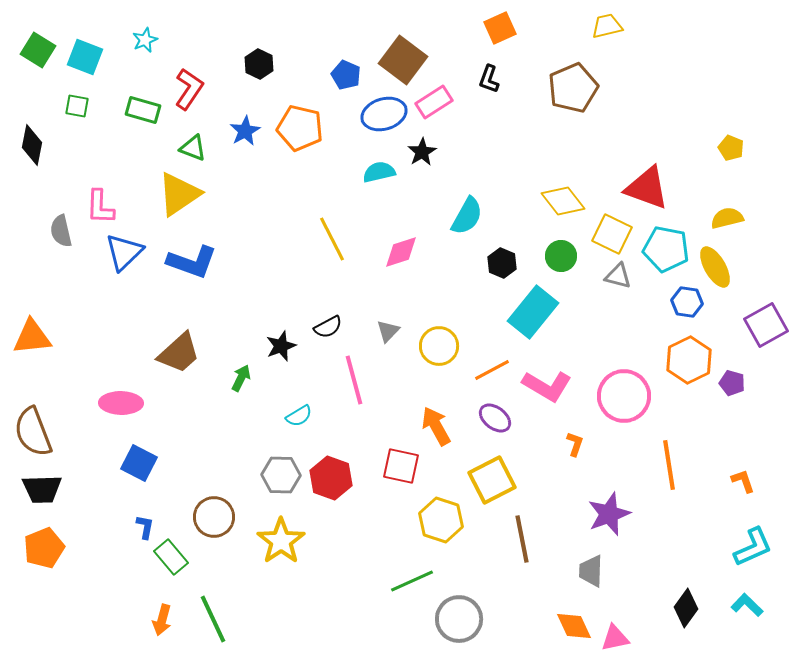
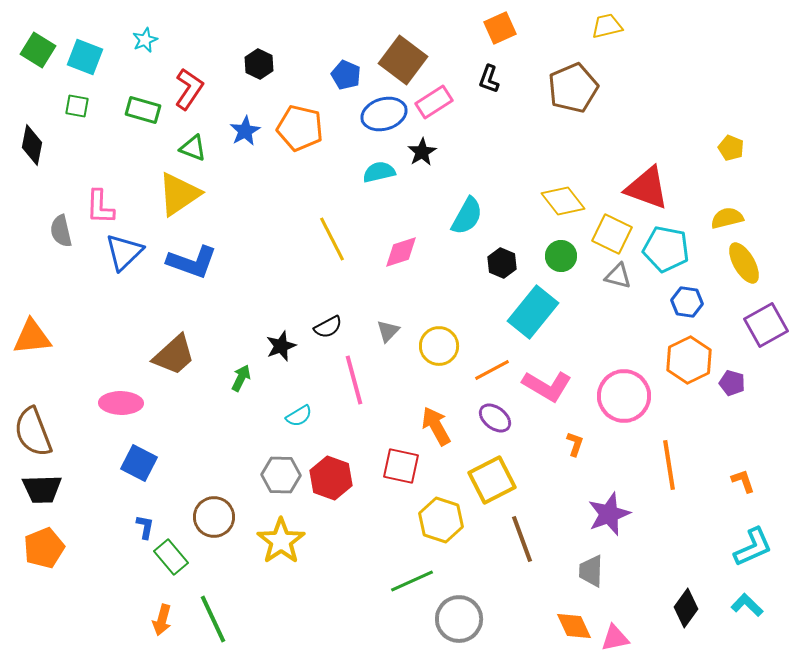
yellow ellipse at (715, 267): moved 29 px right, 4 px up
brown trapezoid at (179, 353): moved 5 px left, 2 px down
brown line at (522, 539): rotated 9 degrees counterclockwise
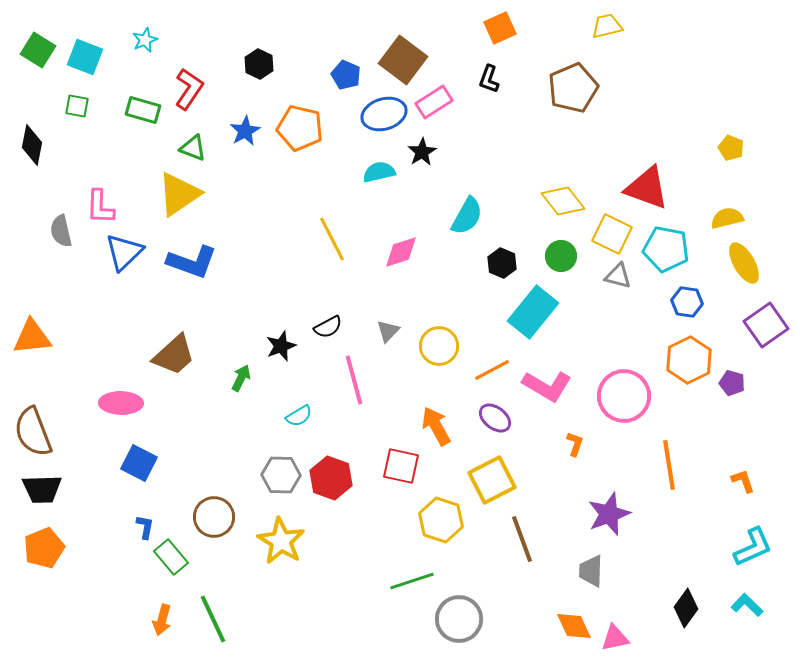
purple square at (766, 325): rotated 6 degrees counterclockwise
yellow star at (281, 541): rotated 6 degrees counterclockwise
green line at (412, 581): rotated 6 degrees clockwise
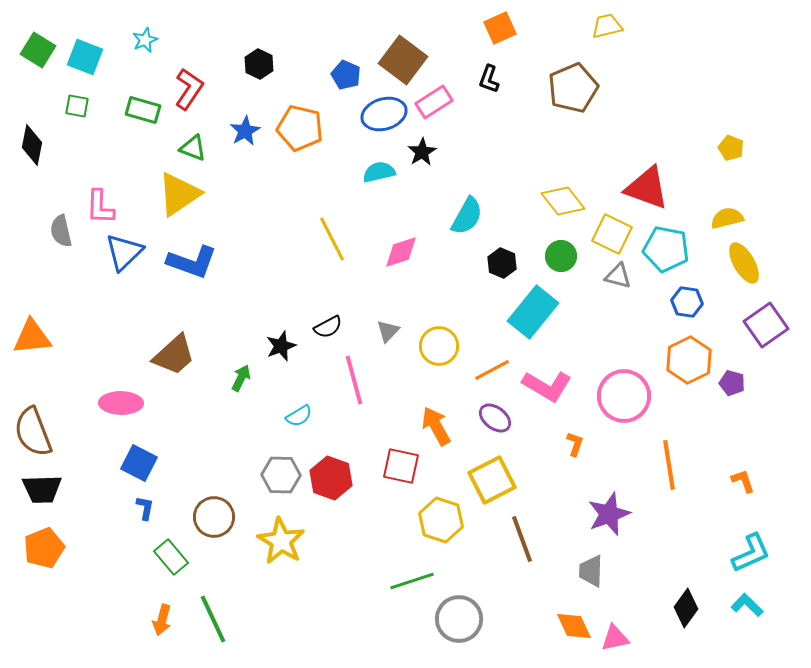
blue L-shape at (145, 527): moved 19 px up
cyan L-shape at (753, 547): moved 2 px left, 6 px down
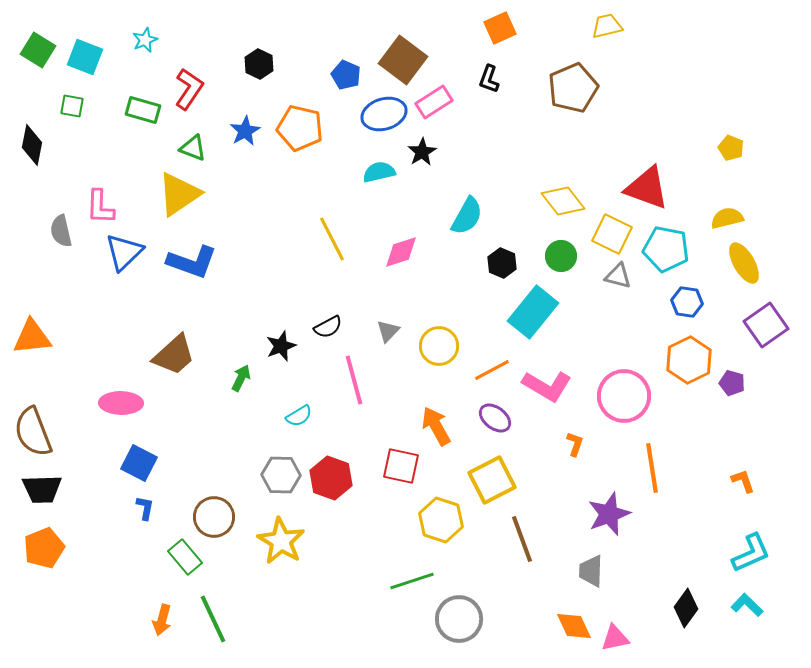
green square at (77, 106): moved 5 px left
orange line at (669, 465): moved 17 px left, 3 px down
green rectangle at (171, 557): moved 14 px right
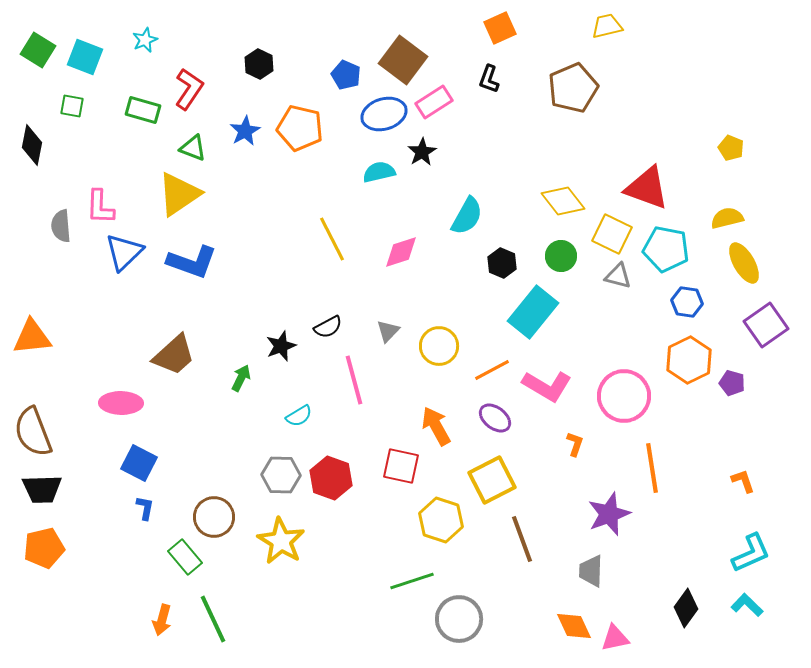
gray semicircle at (61, 231): moved 5 px up; rotated 8 degrees clockwise
orange pentagon at (44, 548): rotated 9 degrees clockwise
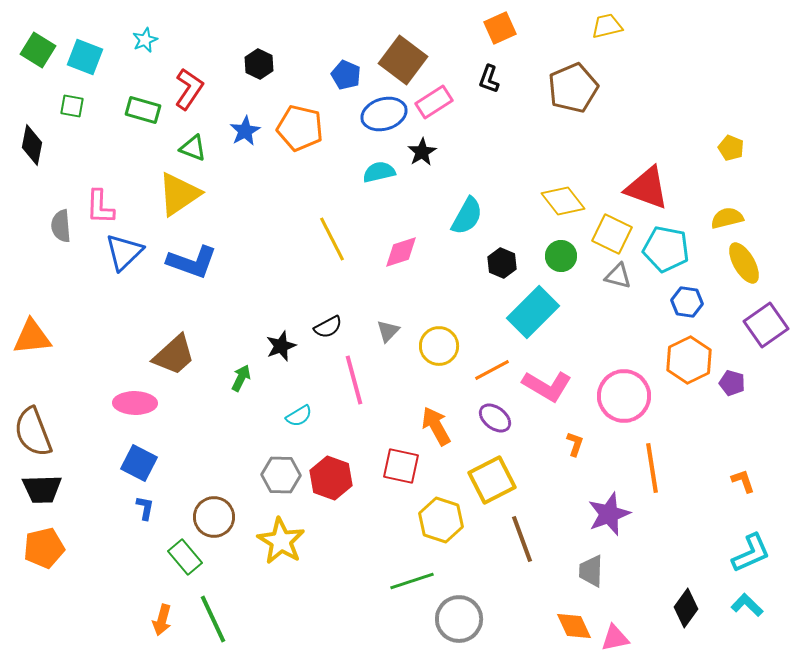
cyan rectangle at (533, 312): rotated 6 degrees clockwise
pink ellipse at (121, 403): moved 14 px right
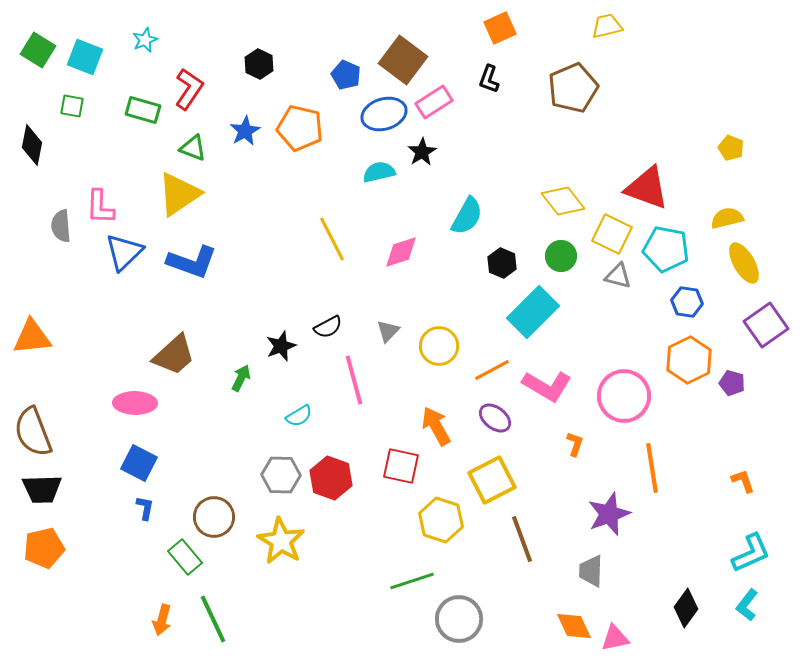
cyan L-shape at (747, 605): rotated 96 degrees counterclockwise
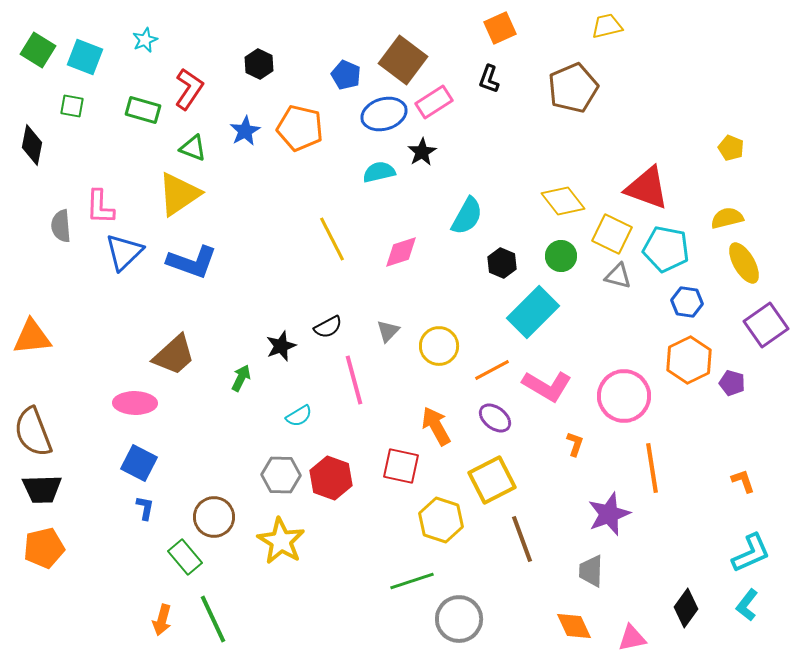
pink triangle at (615, 638): moved 17 px right
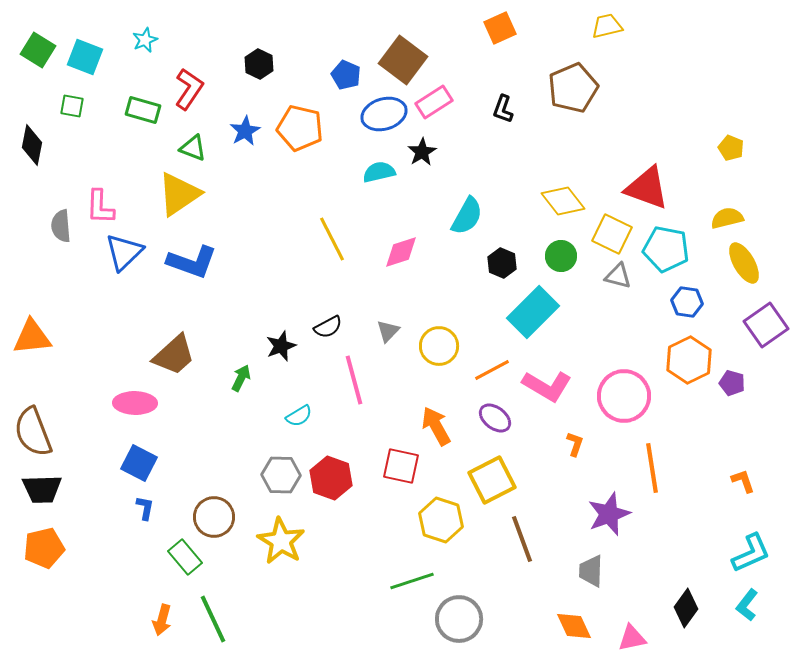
black L-shape at (489, 79): moved 14 px right, 30 px down
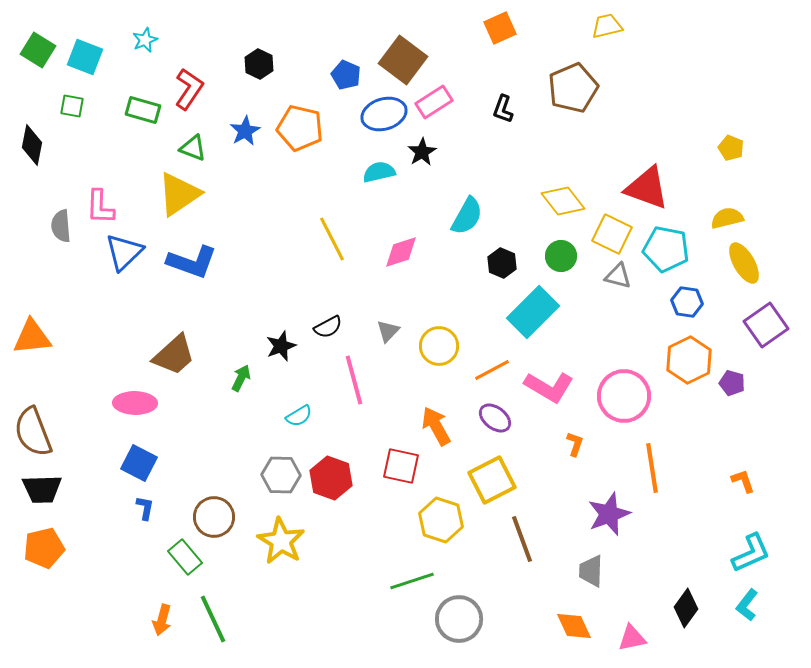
pink L-shape at (547, 386): moved 2 px right, 1 px down
